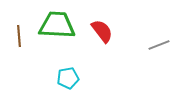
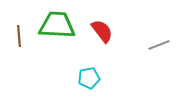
cyan pentagon: moved 21 px right
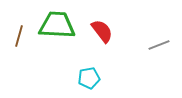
brown line: rotated 20 degrees clockwise
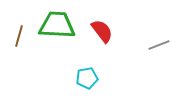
cyan pentagon: moved 2 px left
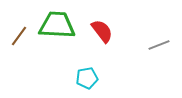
brown line: rotated 20 degrees clockwise
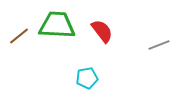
brown line: rotated 15 degrees clockwise
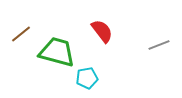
green trapezoid: moved 27 px down; rotated 12 degrees clockwise
brown line: moved 2 px right, 2 px up
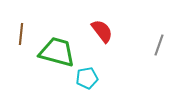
brown line: rotated 45 degrees counterclockwise
gray line: rotated 50 degrees counterclockwise
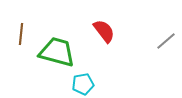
red semicircle: moved 2 px right
gray line: moved 7 px right, 4 px up; rotated 30 degrees clockwise
cyan pentagon: moved 4 px left, 6 px down
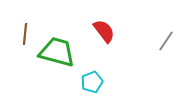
brown line: moved 4 px right
gray line: rotated 15 degrees counterclockwise
cyan pentagon: moved 9 px right, 2 px up; rotated 10 degrees counterclockwise
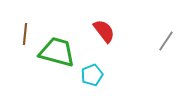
cyan pentagon: moved 7 px up
